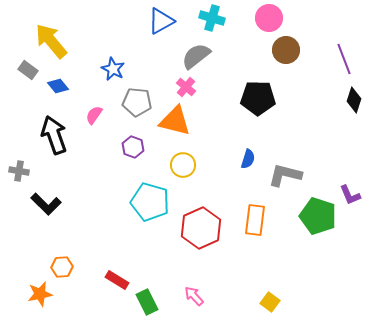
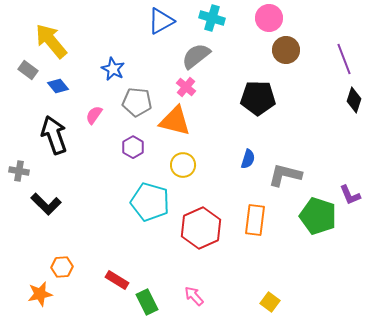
purple hexagon: rotated 10 degrees clockwise
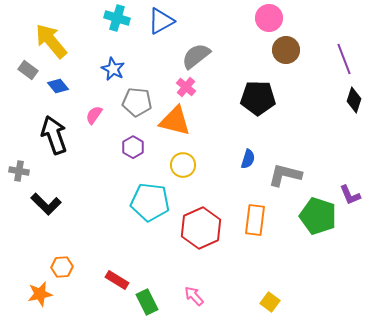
cyan cross: moved 95 px left
cyan pentagon: rotated 9 degrees counterclockwise
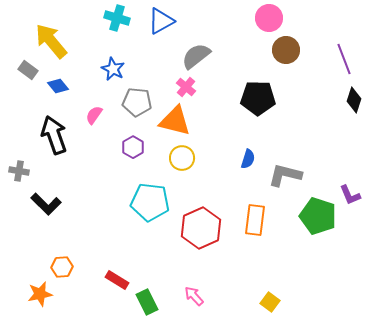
yellow circle: moved 1 px left, 7 px up
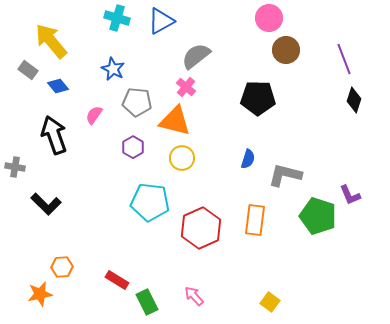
gray cross: moved 4 px left, 4 px up
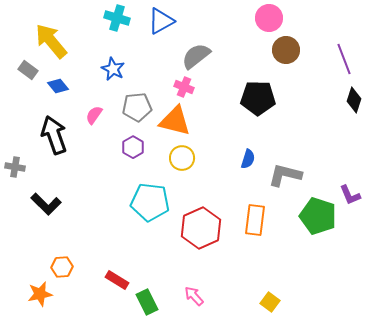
pink cross: moved 2 px left; rotated 18 degrees counterclockwise
gray pentagon: moved 5 px down; rotated 12 degrees counterclockwise
